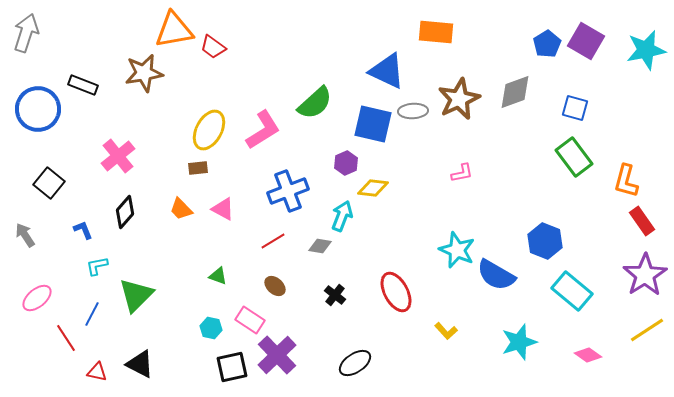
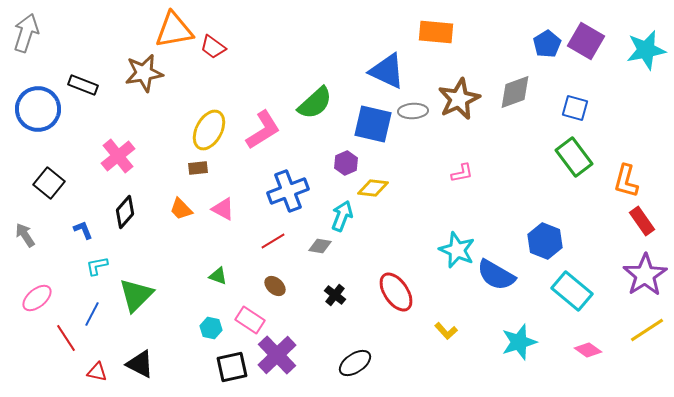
red ellipse at (396, 292): rotated 6 degrees counterclockwise
pink diamond at (588, 355): moved 5 px up
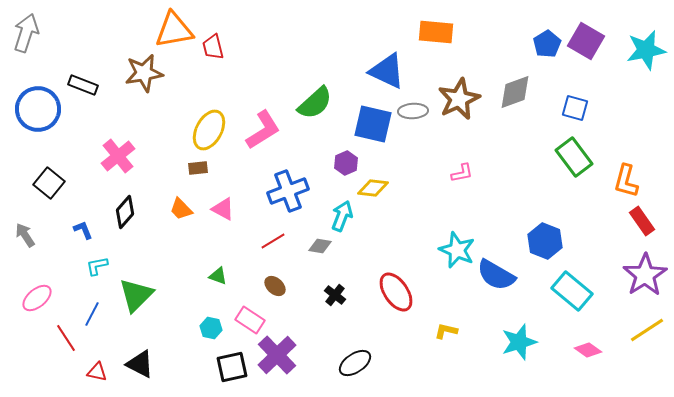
red trapezoid at (213, 47): rotated 40 degrees clockwise
yellow L-shape at (446, 331): rotated 145 degrees clockwise
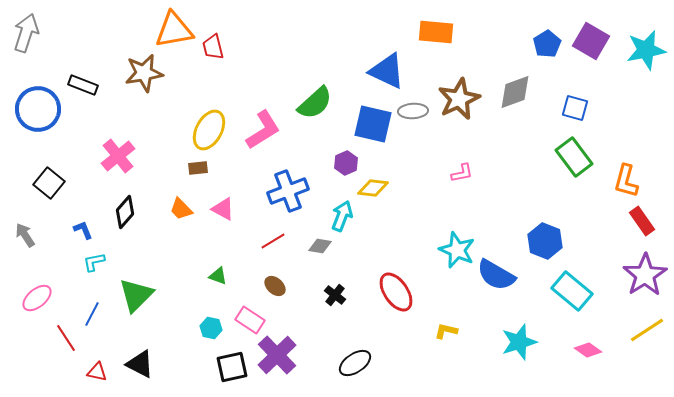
purple square at (586, 41): moved 5 px right
cyan L-shape at (97, 266): moved 3 px left, 4 px up
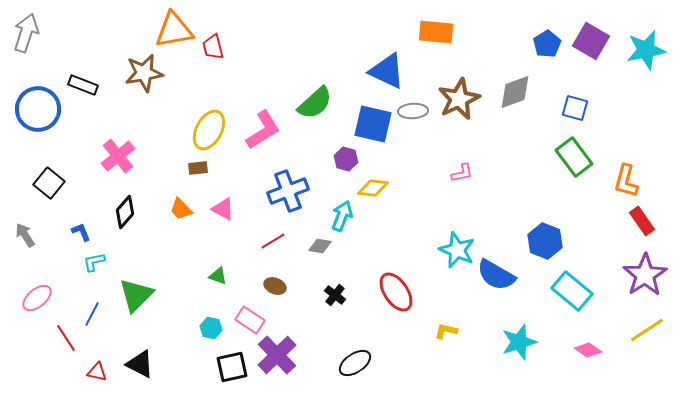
purple hexagon at (346, 163): moved 4 px up; rotated 20 degrees counterclockwise
blue L-shape at (83, 230): moved 2 px left, 2 px down
brown ellipse at (275, 286): rotated 20 degrees counterclockwise
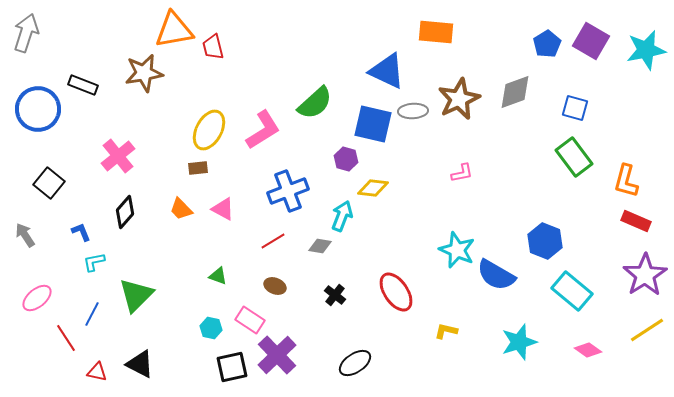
red rectangle at (642, 221): moved 6 px left; rotated 32 degrees counterclockwise
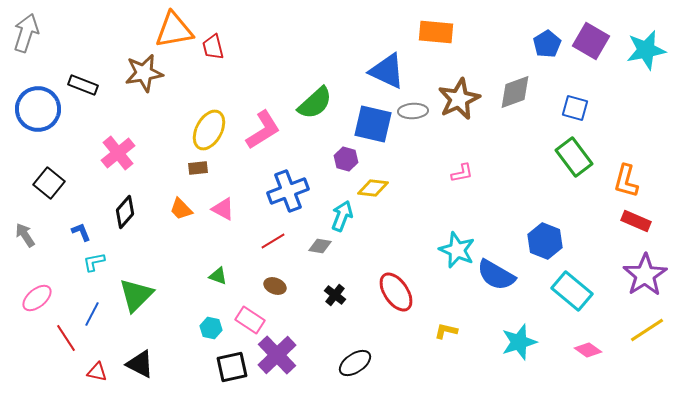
pink cross at (118, 156): moved 3 px up
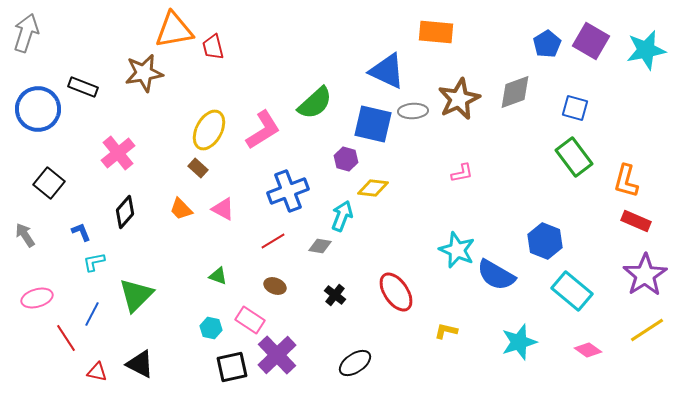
black rectangle at (83, 85): moved 2 px down
brown rectangle at (198, 168): rotated 48 degrees clockwise
pink ellipse at (37, 298): rotated 24 degrees clockwise
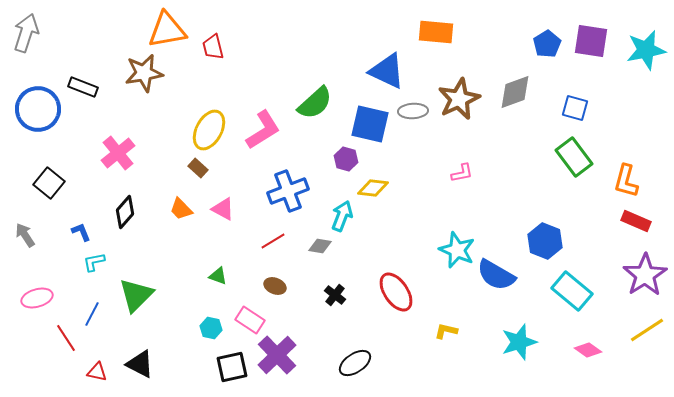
orange triangle at (174, 30): moved 7 px left
purple square at (591, 41): rotated 21 degrees counterclockwise
blue square at (373, 124): moved 3 px left
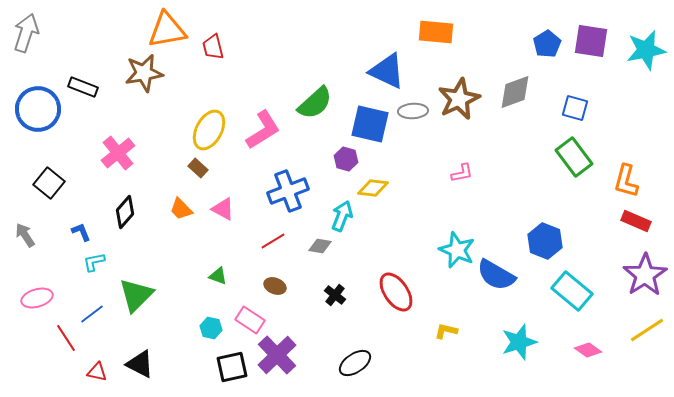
blue line at (92, 314): rotated 25 degrees clockwise
